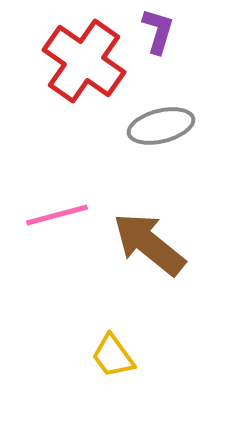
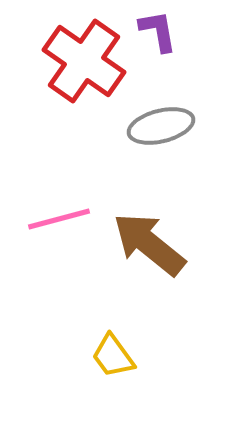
purple L-shape: rotated 27 degrees counterclockwise
pink line: moved 2 px right, 4 px down
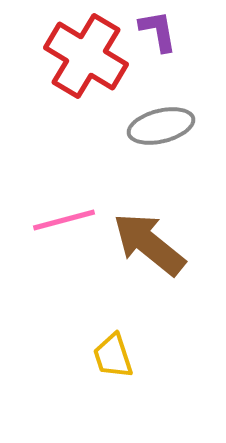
red cross: moved 2 px right, 5 px up; rotated 4 degrees counterclockwise
pink line: moved 5 px right, 1 px down
yellow trapezoid: rotated 18 degrees clockwise
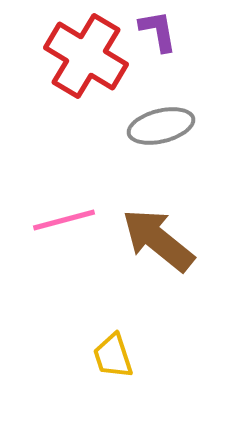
brown arrow: moved 9 px right, 4 px up
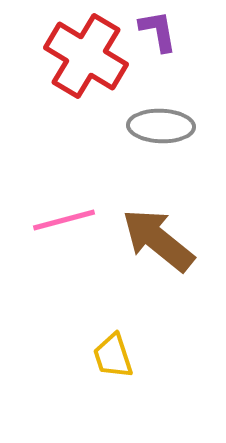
gray ellipse: rotated 16 degrees clockwise
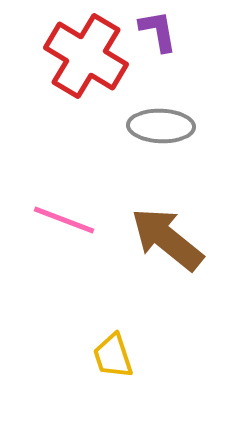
pink line: rotated 36 degrees clockwise
brown arrow: moved 9 px right, 1 px up
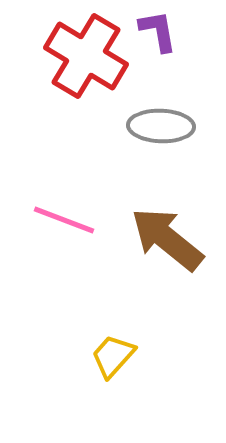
yellow trapezoid: rotated 60 degrees clockwise
